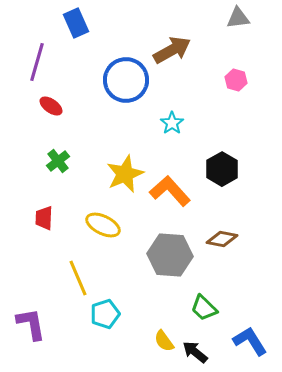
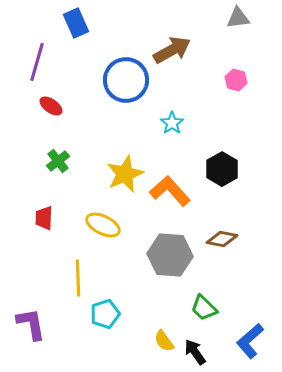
yellow line: rotated 21 degrees clockwise
blue L-shape: rotated 99 degrees counterclockwise
black arrow: rotated 16 degrees clockwise
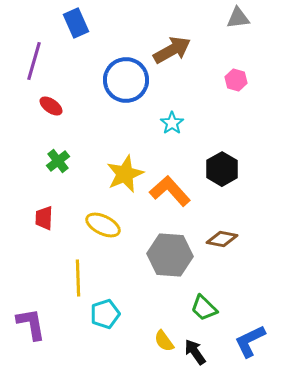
purple line: moved 3 px left, 1 px up
blue L-shape: rotated 15 degrees clockwise
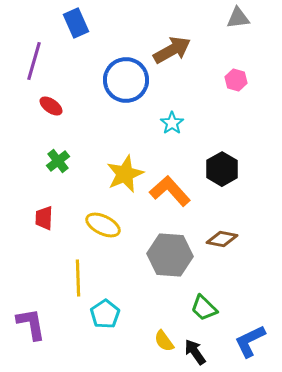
cyan pentagon: rotated 16 degrees counterclockwise
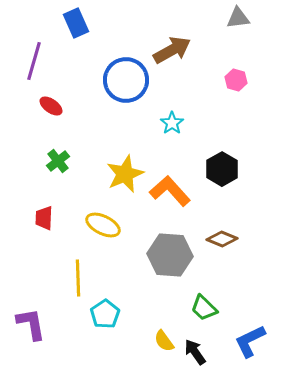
brown diamond: rotated 12 degrees clockwise
